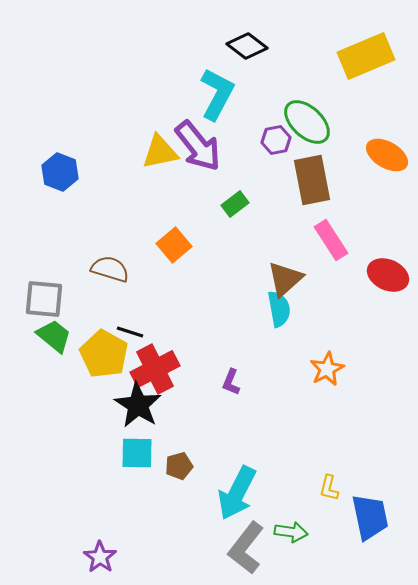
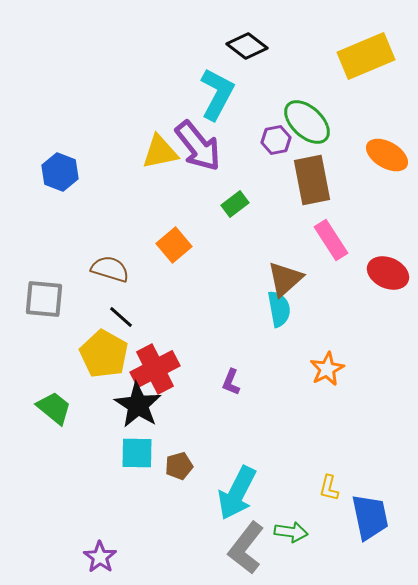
red ellipse: moved 2 px up
black line: moved 9 px left, 15 px up; rotated 24 degrees clockwise
green trapezoid: moved 72 px down
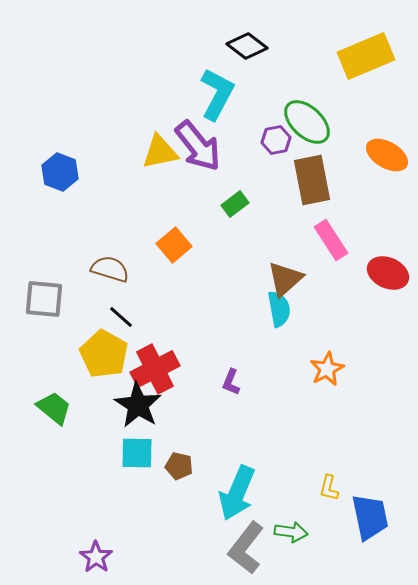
brown pentagon: rotated 28 degrees clockwise
cyan arrow: rotated 4 degrees counterclockwise
purple star: moved 4 px left
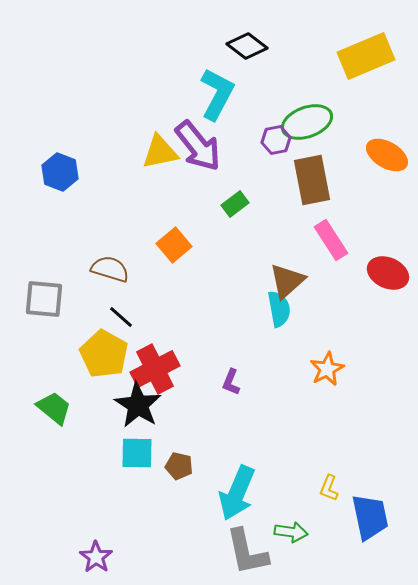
green ellipse: rotated 63 degrees counterclockwise
brown triangle: moved 2 px right, 2 px down
yellow L-shape: rotated 8 degrees clockwise
gray L-shape: moved 1 px right, 4 px down; rotated 50 degrees counterclockwise
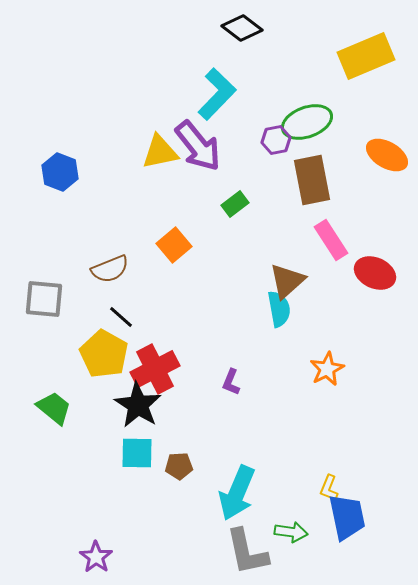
black diamond: moved 5 px left, 18 px up
cyan L-shape: rotated 16 degrees clockwise
brown semicircle: rotated 141 degrees clockwise
red ellipse: moved 13 px left
brown pentagon: rotated 16 degrees counterclockwise
blue trapezoid: moved 23 px left
